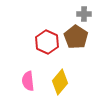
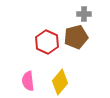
brown pentagon: rotated 25 degrees clockwise
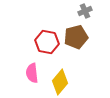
gray cross: moved 1 px right, 3 px up; rotated 24 degrees counterclockwise
red hexagon: rotated 15 degrees counterclockwise
pink semicircle: moved 4 px right, 8 px up
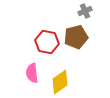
yellow diamond: rotated 15 degrees clockwise
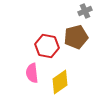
red hexagon: moved 4 px down
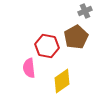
brown pentagon: rotated 15 degrees counterclockwise
pink semicircle: moved 3 px left, 5 px up
yellow diamond: moved 2 px right, 1 px up
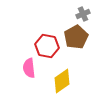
gray cross: moved 2 px left, 3 px down
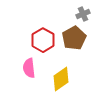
brown pentagon: moved 2 px left, 1 px down
red hexagon: moved 4 px left, 6 px up; rotated 20 degrees clockwise
yellow diamond: moved 1 px left, 2 px up
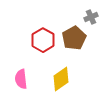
gray cross: moved 8 px right, 3 px down
pink semicircle: moved 8 px left, 11 px down
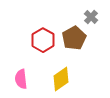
gray cross: rotated 24 degrees counterclockwise
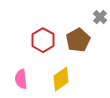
gray cross: moved 9 px right
brown pentagon: moved 4 px right, 2 px down
